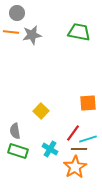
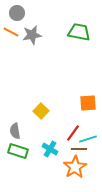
orange line: rotated 21 degrees clockwise
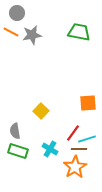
cyan line: moved 1 px left
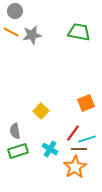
gray circle: moved 2 px left, 2 px up
orange square: moved 2 px left; rotated 18 degrees counterclockwise
green rectangle: rotated 36 degrees counterclockwise
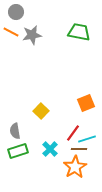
gray circle: moved 1 px right, 1 px down
cyan cross: rotated 14 degrees clockwise
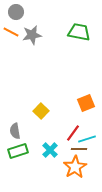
cyan cross: moved 1 px down
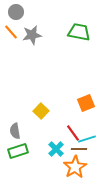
orange line: rotated 21 degrees clockwise
red line: rotated 72 degrees counterclockwise
cyan cross: moved 6 px right, 1 px up
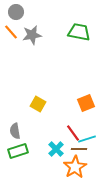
yellow square: moved 3 px left, 7 px up; rotated 14 degrees counterclockwise
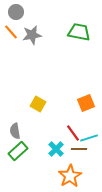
cyan line: moved 2 px right, 1 px up
green rectangle: rotated 24 degrees counterclockwise
orange star: moved 5 px left, 9 px down
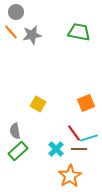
red line: moved 1 px right
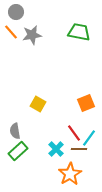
cyan line: rotated 36 degrees counterclockwise
orange star: moved 2 px up
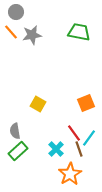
brown line: rotated 70 degrees clockwise
